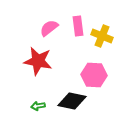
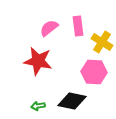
yellow cross: moved 6 px down; rotated 10 degrees clockwise
pink hexagon: moved 3 px up
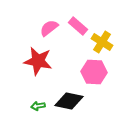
pink rectangle: rotated 42 degrees counterclockwise
black diamond: moved 3 px left
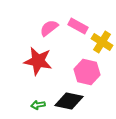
pink rectangle: rotated 12 degrees counterclockwise
pink hexagon: moved 7 px left; rotated 10 degrees clockwise
green arrow: moved 1 px up
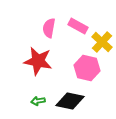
pink semicircle: rotated 42 degrees counterclockwise
yellow cross: rotated 10 degrees clockwise
pink hexagon: moved 4 px up
black diamond: moved 1 px right
green arrow: moved 4 px up
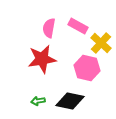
yellow cross: moved 1 px left, 1 px down
red star: moved 4 px right, 2 px up; rotated 20 degrees counterclockwise
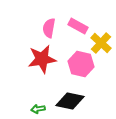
pink hexagon: moved 6 px left, 4 px up
green arrow: moved 8 px down
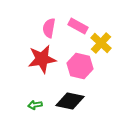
pink hexagon: moved 1 px left, 2 px down
green arrow: moved 3 px left, 4 px up
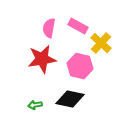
black diamond: moved 2 px up
